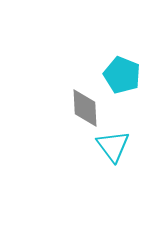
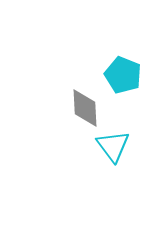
cyan pentagon: moved 1 px right
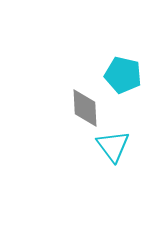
cyan pentagon: rotated 9 degrees counterclockwise
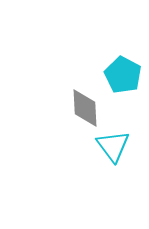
cyan pentagon: rotated 15 degrees clockwise
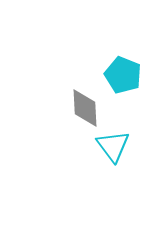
cyan pentagon: rotated 6 degrees counterclockwise
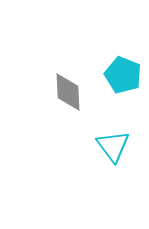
gray diamond: moved 17 px left, 16 px up
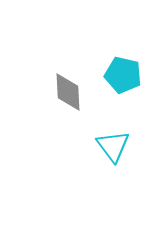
cyan pentagon: rotated 9 degrees counterclockwise
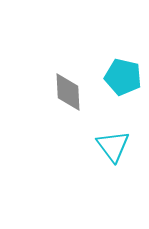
cyan pentagon: moved 2 px down
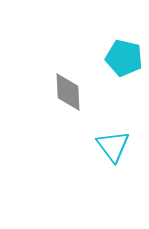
cyan pentagon: moved 1 px right, 19 px up
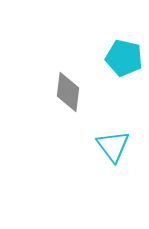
gray diamond: rotated 9 degrees clockwise
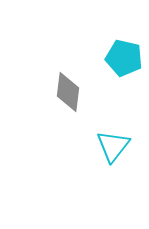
cyan triangle: rotated 15 degrees clockwise
